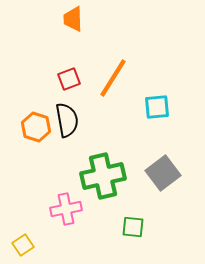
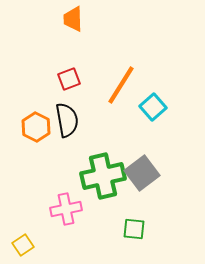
orange line: moved 8 px right, 7 px down
cyan square: moved 4 px left; rotated 36 degrees counterclockwise
orange hexagon: rotated 8 degrees clockwise
gray square: moved 21 px left
green square: moved 1 px right, 2 px down
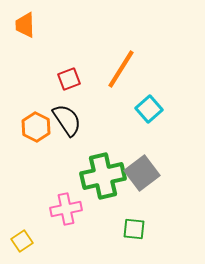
orange trapezoid: moved 48 px left, 6 px down
orange line: moved 16 px up
cyan square: moved 4 px left, 2 px down
black semicircle: rotated 24 degrees counterclockwise
yellow square: moved 1 px left, 4 px up
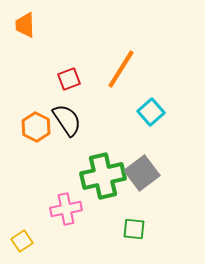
cyan square: moved 2 px right, 3 px down
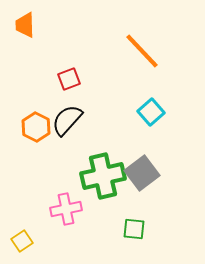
orange line: moved 21 px right, 18 px up; rotated 75 degrees counterclockwise
black semicircle: rotated 104 degrees counterclockwise
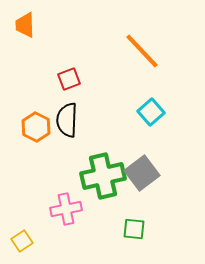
black semicircle: rotated 40 degrees counterclockwise
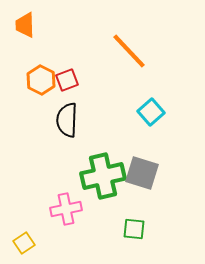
orange line: moved 13 px left
red square: moved 2 px left, 1 px down
orange hexagon: moved 5 px right, 47 px up
gray square: rotated 36 degrees counterclockwise
yellow square: moved 2 px right, 2 px down
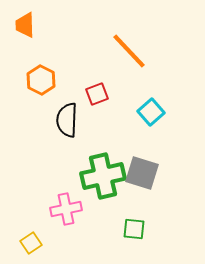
red square: moved 30 px right, 14 px down
yellow square: moved 7 px right
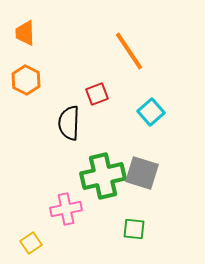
orange trapezoid: moved 8 px down
orange line: rotated 9 degrees clockwise
orange hexagon: moved 15 px left
black semicircle: moved 2 px right, 3 px down
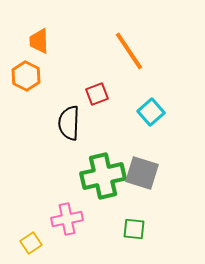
orange trapezoid: moved 14 px right, 8 px down
orange hexagon: moved 4 px up
pink cross: moved 1 px right, 10 px down
